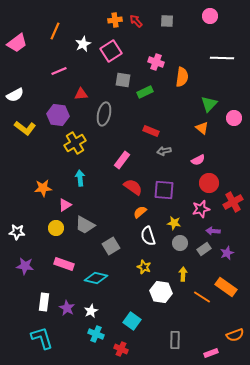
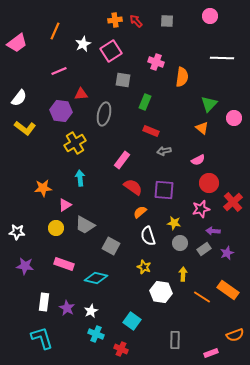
green rectangle at (145, 92): moved 10 px down; rotated 42 degrees counterclockwise
white semicircle at (15, 95): moved 4 px right, 3 px down; rotated 24 degrees counterclockwise
purple hexagon at (58, 115): moved 3 px right, 4 px up
red cross at (233, 202): rotated 12 degrees counterclockwise
gray square at (111, 246): rotated 30 degrees counterclockwise
orange rectangle at (226, 287): moved 2 px right, 3 px down
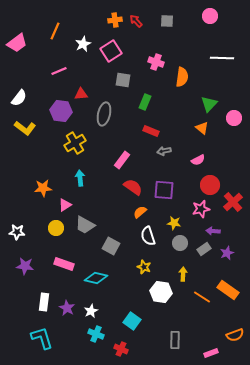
red circle at (209, 183): moved 1 px right, 2 px down
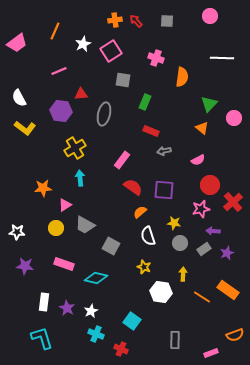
pink cross at (156, 62): moved 4 px up
white semicircle at (19, 98): rotated 114 degrees clockwise
yellow cross at (75, 143): moved 5 px down
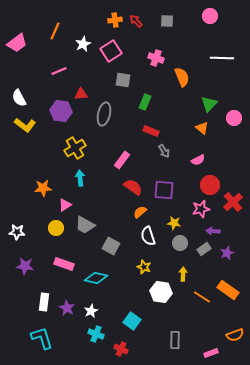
orange semicircle at (182, 77): rotated 30 degrees counterclockwise
yellow L-shape at (25, 128): moved 3 px up
gray arrow at (164, 151): rotated 112 degrees counterclockwise
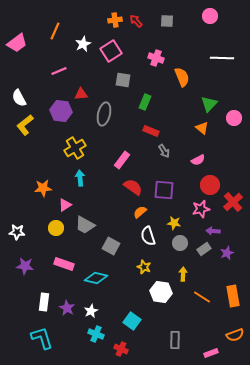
yellow L-shape at (25, 125): rotated 105 degrees clockwise
orange rectangle at (228, 290): moved 5 px right, 6 px down; rotated 45 degrees clockwise
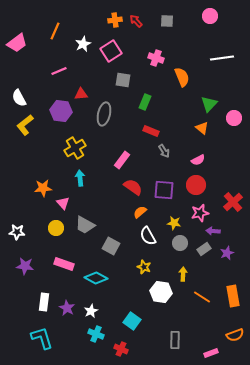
white line at (222, 58): rotated 10 degrees counterclockwise
red circle at (210, 185): moved 14 px left
pink triangle at (65, 205): moved 2 px left, 2 px up; rotated 40 degrees counterclockwise
pink star at (201, 209): moved 1 px left, 4 px down
white semicircle at (148, 236): rotated 12 degrees counterclockwise
cyan diamond at (96, 278): rotated 15 degrees clockwise
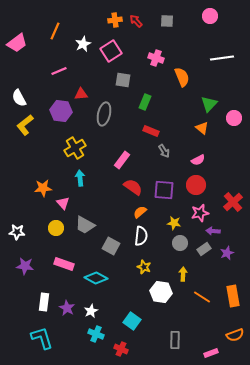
white semicircle at (148, 236): moved 7 px left; rotated 144 degrees counterclockwise
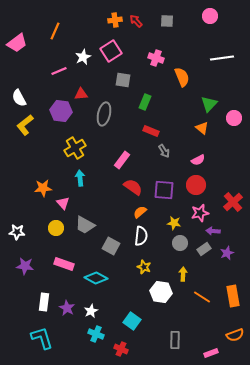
white star at (83, 44): moved 13 px down
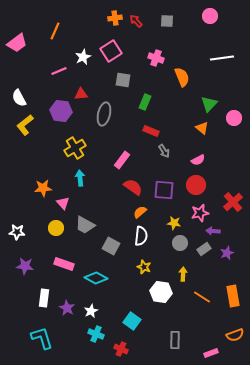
orange cross at (115, 20): moved 2 px up
white rectangle at (44, 302): moved 4 px up
